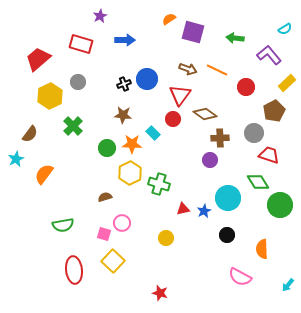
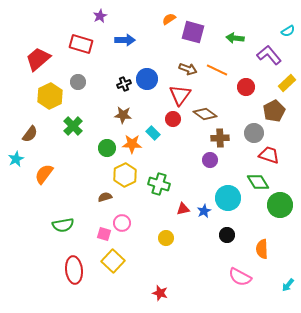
cyan semicircle at (285, 29): moved 3 px right, 2 px down
yellow hexagon at (130, 173): moved 5 px left, 2 px down
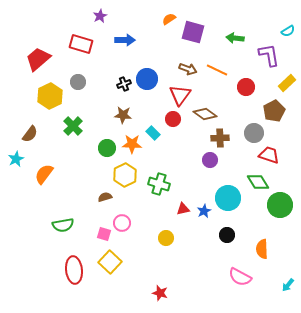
purple L-shape at (269, 55): rotated 30 degrees clockwise
yellow square at (113, 261): moved 3 px left, 1 px down
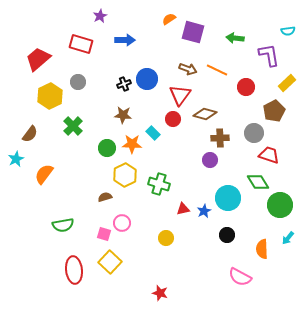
cyan semicircle at (288, 31): rotated 24 degrees clockwise
brown diamond at (205, 114): rotated 20 degrees counterclockwise
cyan arrow at (288, 285): moved 47 px up
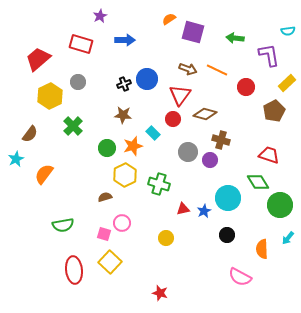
gray circle at (254, 133): moved 66 px left, 19 px down
brown cross at (220, 138): moved 1 px right, 2 px down; rotated 18 degrees clockwise
orange star at (132, 144): moved 1 px right, 2 px down; rotated 18 degrees counterclockwise
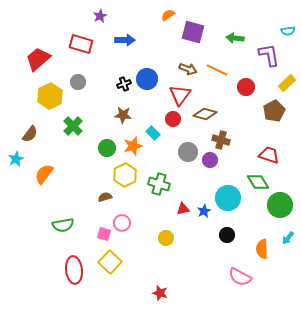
orange semicircle at (169, 19): moved 1 px left, 4 px up
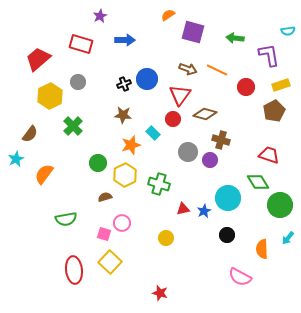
yellow rectangle at (287, 83): moved 6 px left, 2 px down; rotated 24 degrees clockwise
orange star at (133, 146): moved 2 px left, 1 px up
green circle at (107, 148): moved 9 px left, 15 px down
green semicircle at (63, 225): moved 3 px right, 6 px up
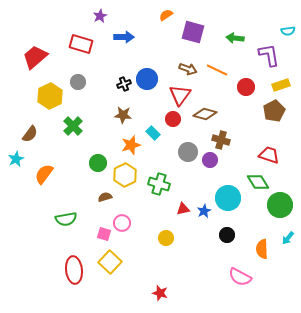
orange semicircle at (168, 15): moved 2 px left
blue arrow at (125, 40): moved 1 px left, 3 px up
red trapezoid at (38, 59): moved 3 px left, 2 px up
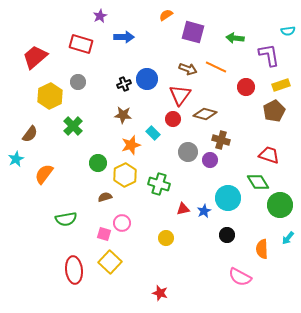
orange line at (217, 70): moved 1 px left, 3 px up
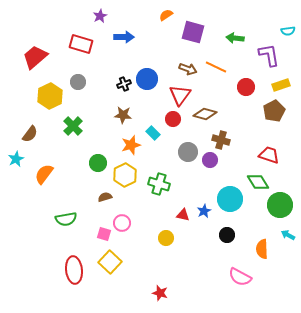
cyan circle at (228, 198): moved 2 px right, 1 px down
red triangle at (183, 209): moved 6 px down; rotated 24 degrees clockwise
cyan arrow at (288, 238): moved 3 px up; rotated 80 degrees clockwise
